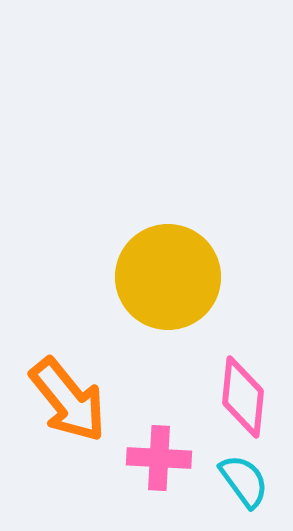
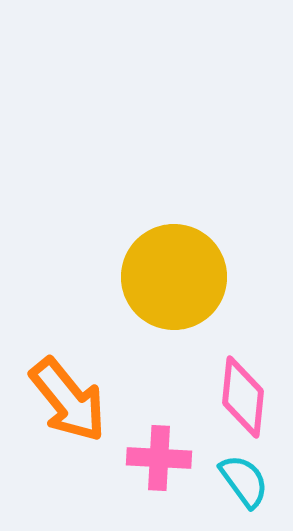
yellow circle: moved 6 px right
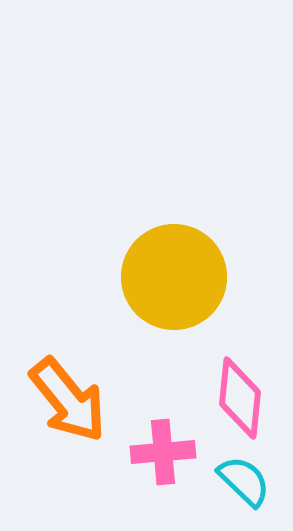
pink diamond: moved 3 px left, 1 px down
pink cross: moved 4 px right, 6 px up; rotated 8 degrees counterclockwise
cyan semicircle: rotated 10 degrees counterclockwise
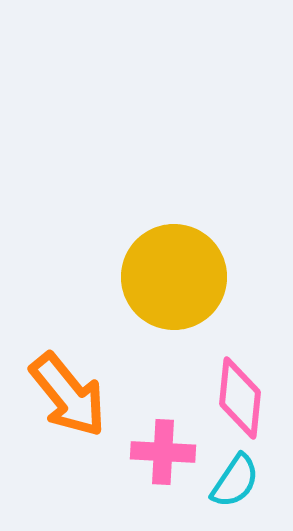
orange arrow: moved 5 px up
pink cross: rotated 8 degrees clockwise
cyan semicircle: moved 9 px left; rotated 80 degrees clockwise
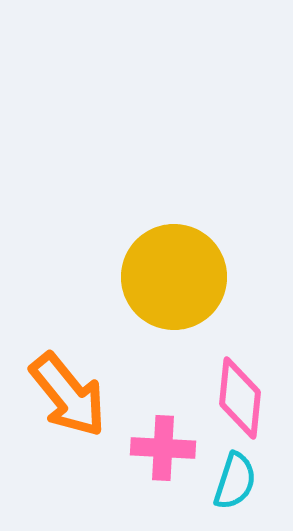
pink cross: moved 4 px up
cyan semicircle: rotated 16 degrees counterclockwise
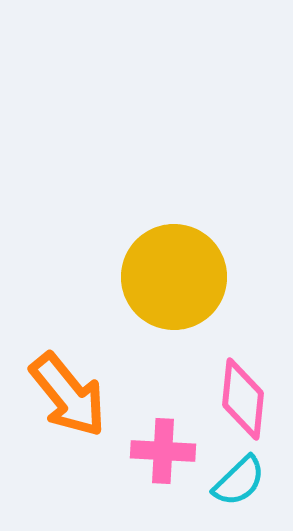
pink diamond: moved 3 px right, 1 px down
pink cross: moved 3 px down
cyan semicircle: moved 4 px right; rotated 28 degrees clockwise
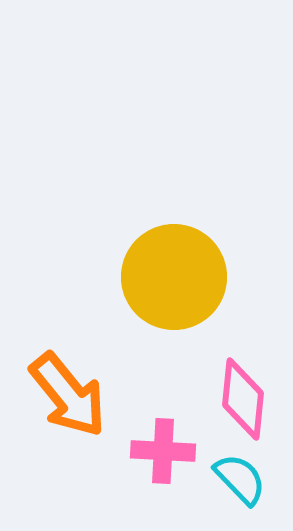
cyan semicircle: moved 1 px right, 2 px up; rotated 90 degrees counterclockwise
